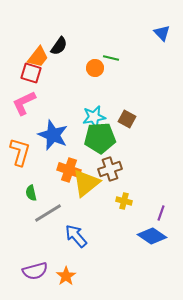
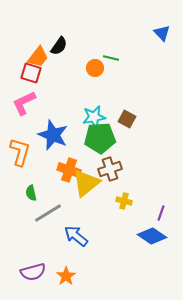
blue arrow: rotated 10 degrees counterclockwise
purple semicircle: moved 2 px left, 1 px down
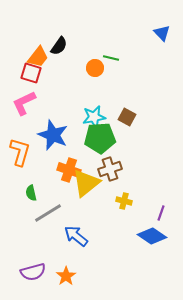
brown square: moved 2 px up
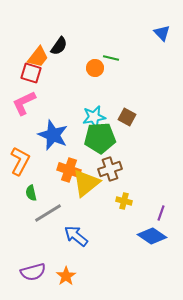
orange L-shape: moved 9 px down; rotated 12 degrees clockwise
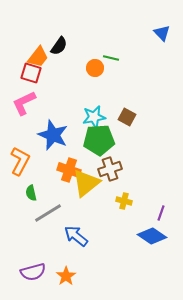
green pentagon: moved 1 px left, 2 px down
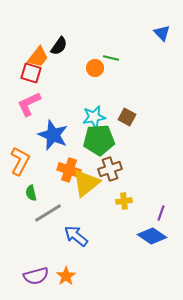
pink L-shape: moved 5 px right, 1 px down
yellow cross: rotated 21 degrees counterclockwise
purple semicircle: moved 3 px right, 4 px down
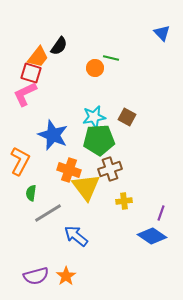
pink L-shape: moved 4 px left, 10 px up
yellow triangle: moved 4 px down; rotated 28 degrees counterclockwise
green semicircle: rotated 21 degrees clockwise
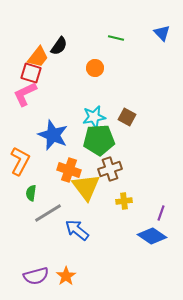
green line: moved 5 px right, 20 px up
blue arrow: moved 1 px right, 6 px up
